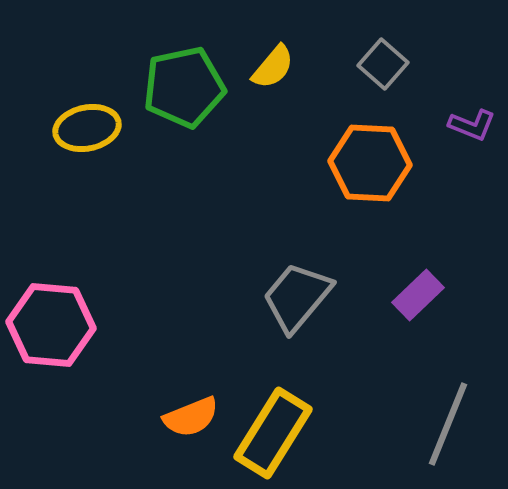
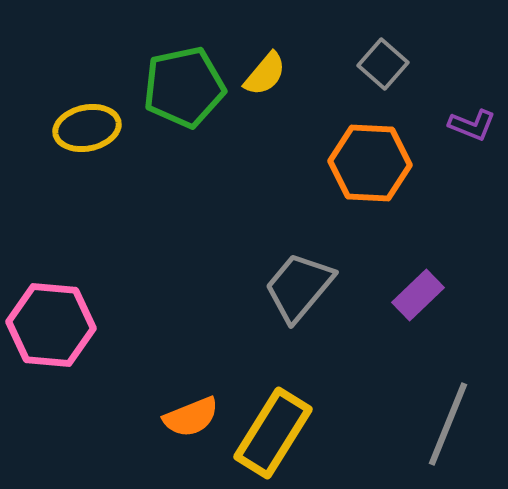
yellow semicircle: moved 8 px left, 7 px down
gray trapezoid: moved 2 px right, 10 px up
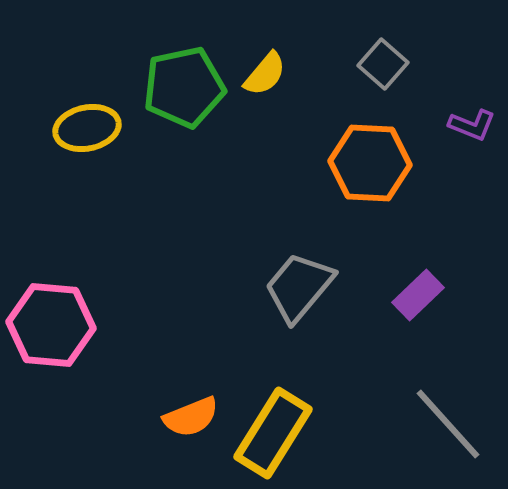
gray line: rotated 64 degrees counterclockwise
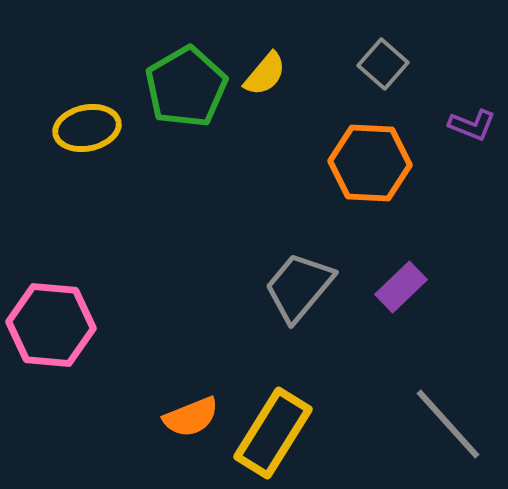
green pentagon: moved 2 px right; rotated 18 degrees counterclockwise
purple rectangle: moved 17 px left, 8 px up
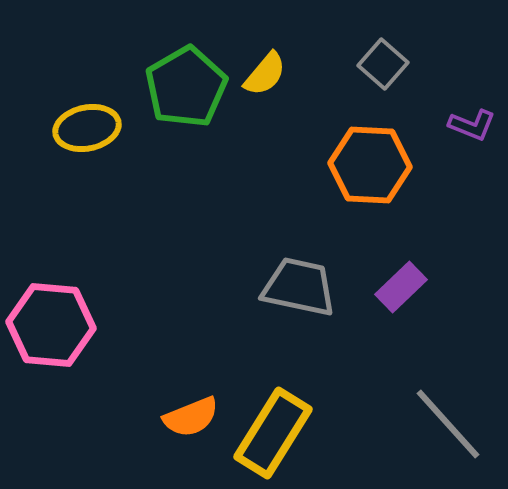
orange hexagon: moved 2 px down
gray trapezoid: rotated 62 degrees clockwise
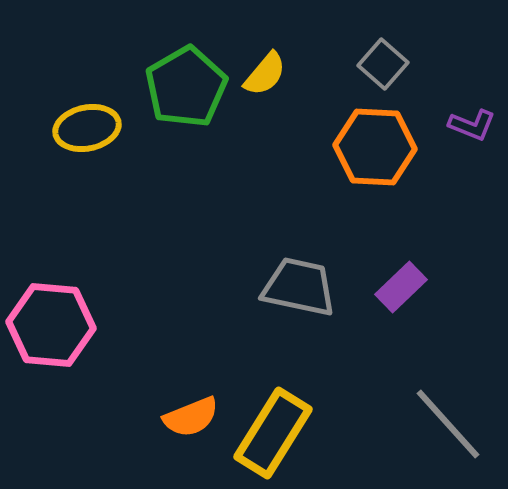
orange hexagon: moved 5 px right, 18 px up
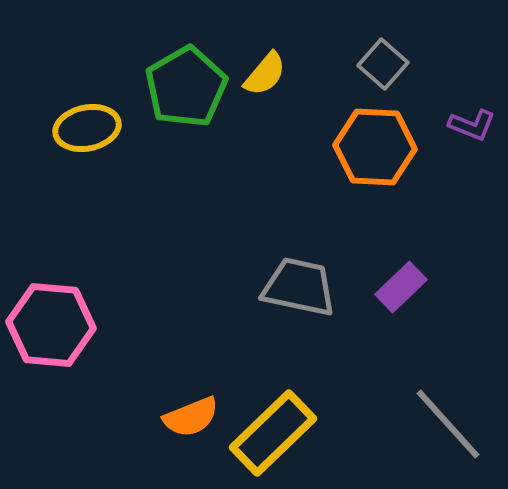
yellow rectangle: rotated 14 degrees clockwise
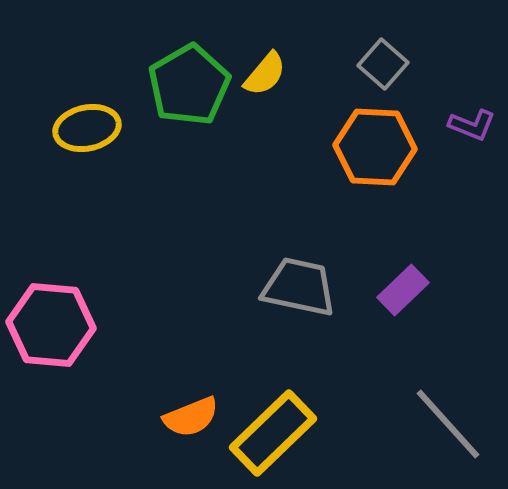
green pentagon: moved 3 px right, 2 px up
purple rectangle: moved 2 px right, 3 px down
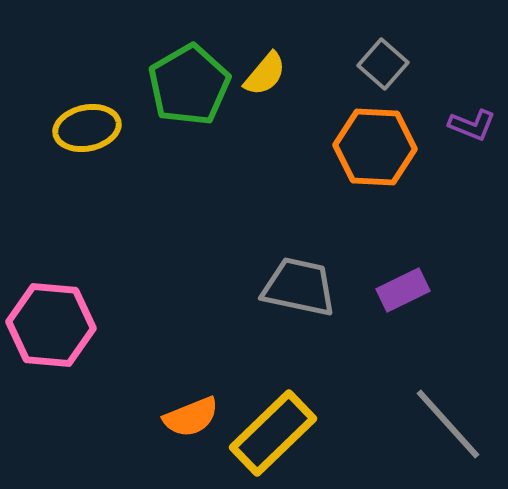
purple rectangle: rotated 18 degrees clockwise
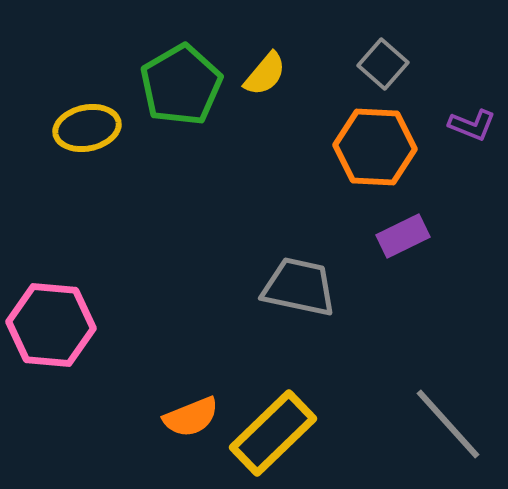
green pentagon: moved 8 px left
purple rectangle: moved 54 px up
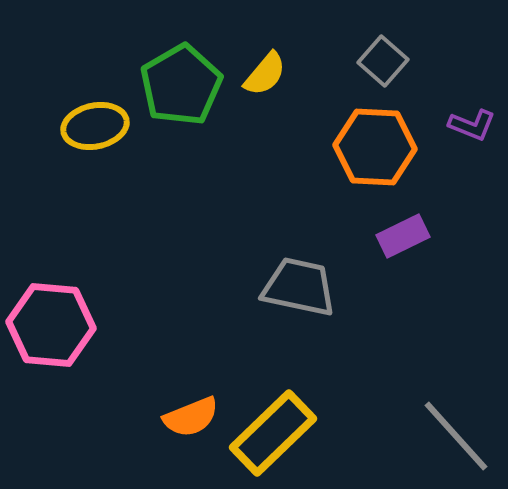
gray square: moved 3 px up
yellow ellipse: moved 8 px right, 2 px up
gray line: moved 8 px right, 12 px down
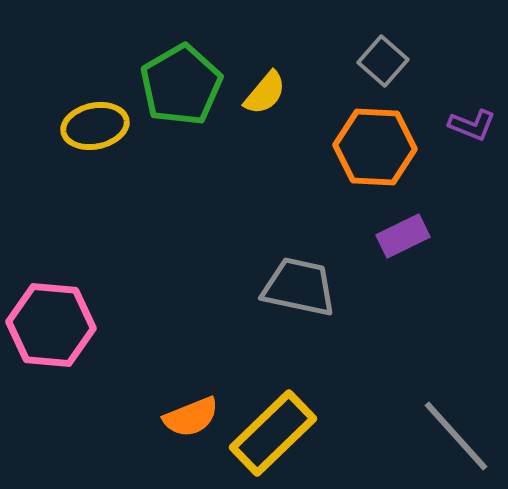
yellow semicircle: moved 19 px down
